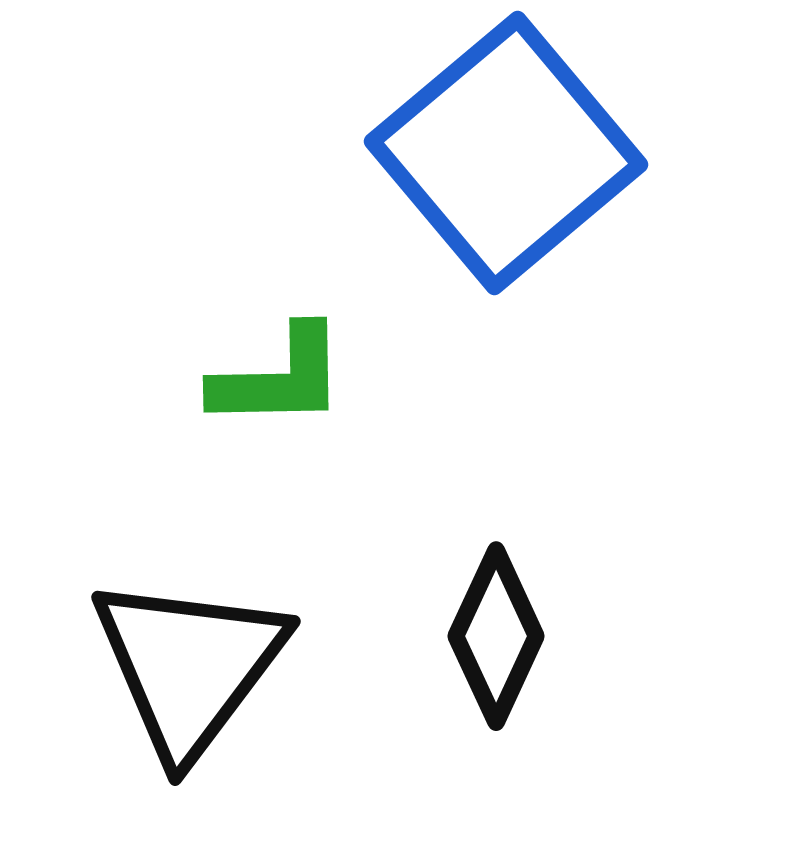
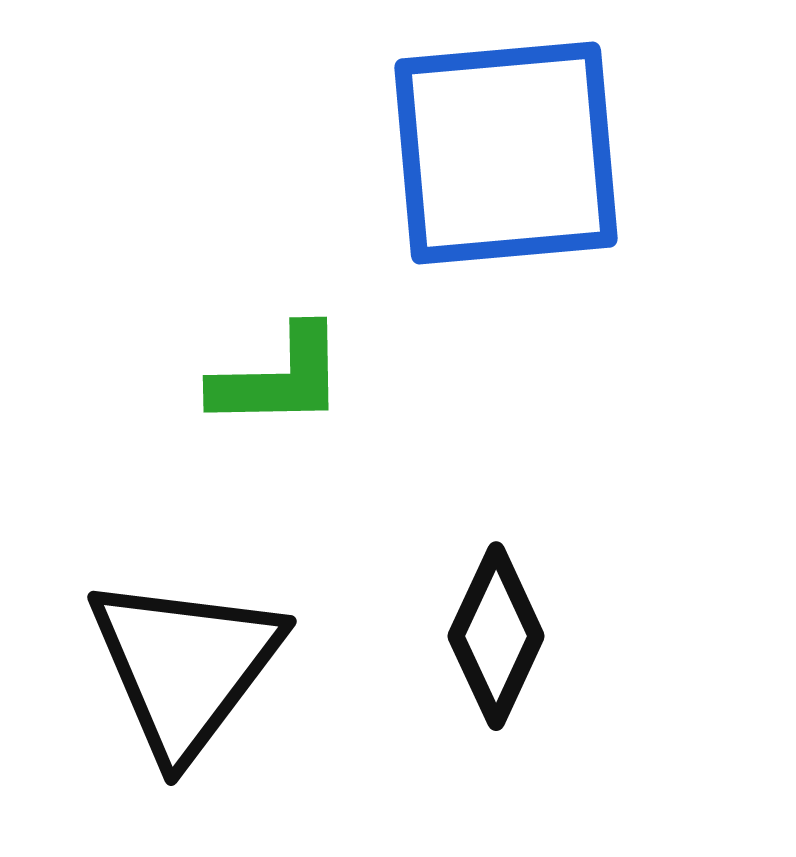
blue square: rotated 35 degrees clockwise
black triangle: moved 4 px left
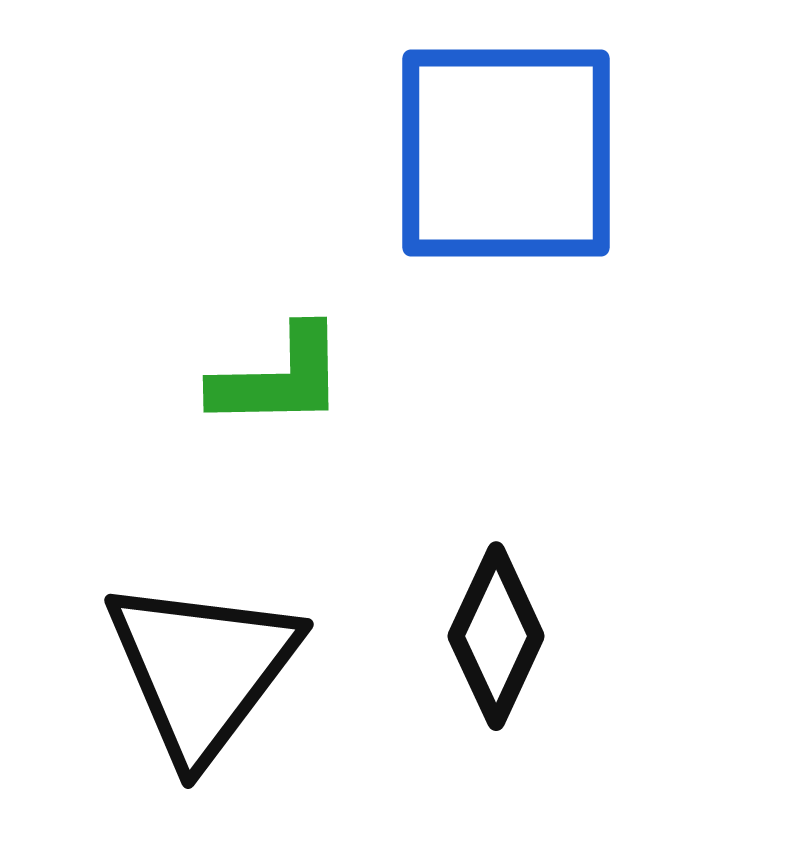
blue square: rotated 5 degrees clockwise
black triangle: moved 17 px right, 3 px down
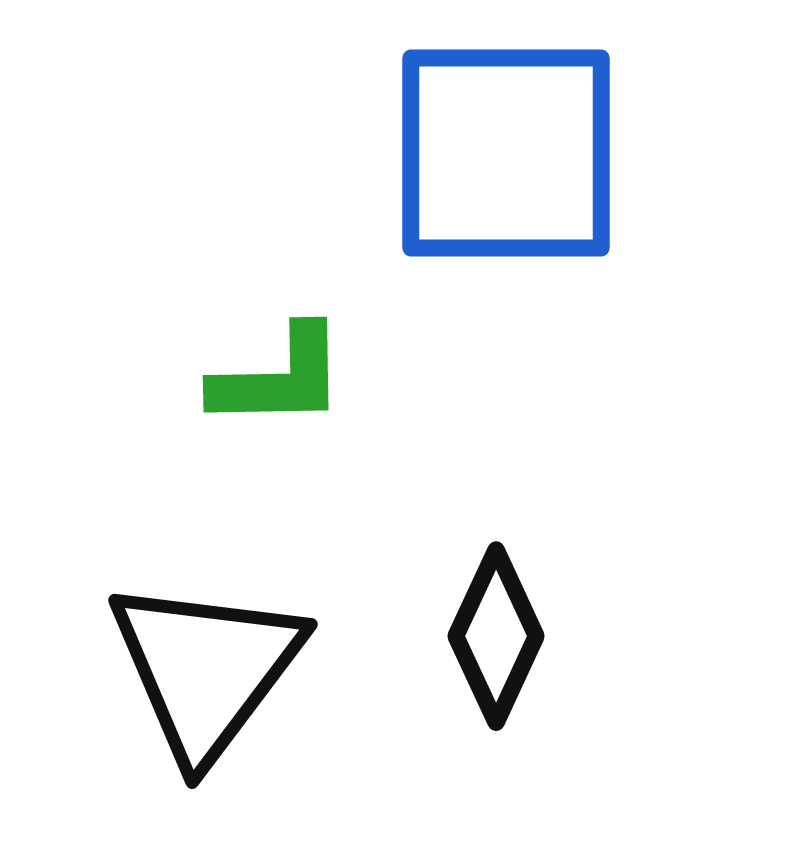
black triangle: moved 4 px right
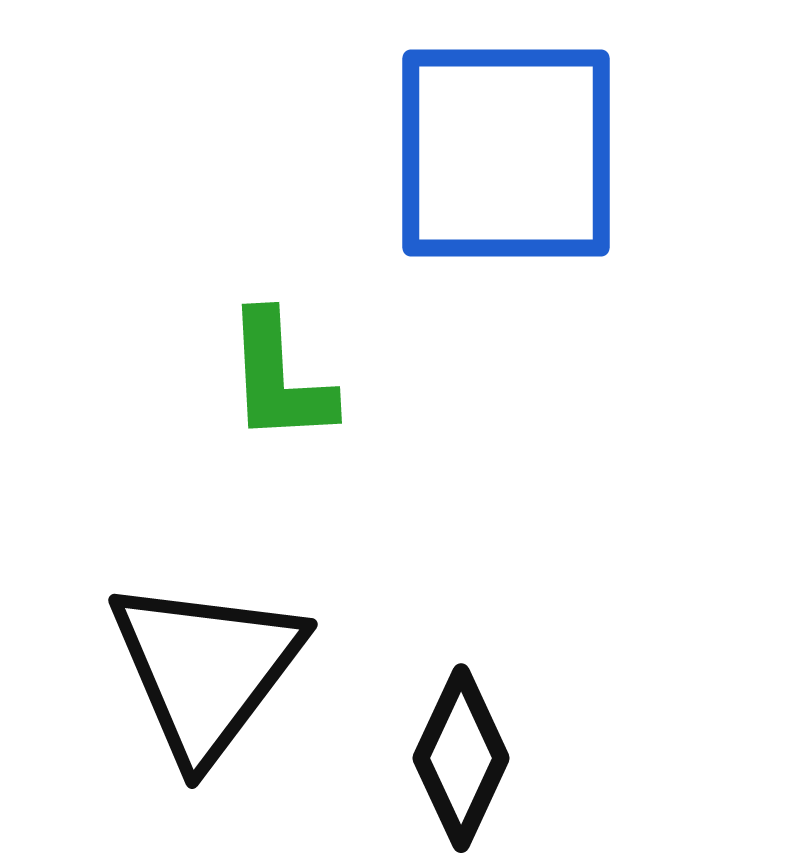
green L-shape: rotated 88 degrees clockwise
black diamond: moved 35 px left, 122 px down
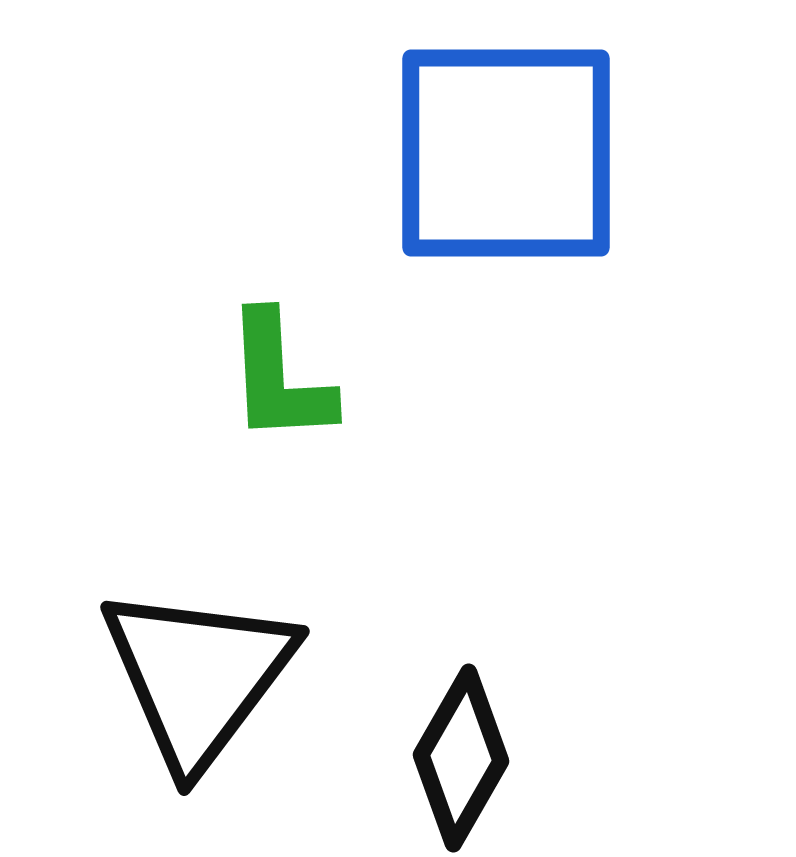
black triangle: moved 8 px left, 7 px down
black diamond: rotated 5 degrees clockwise
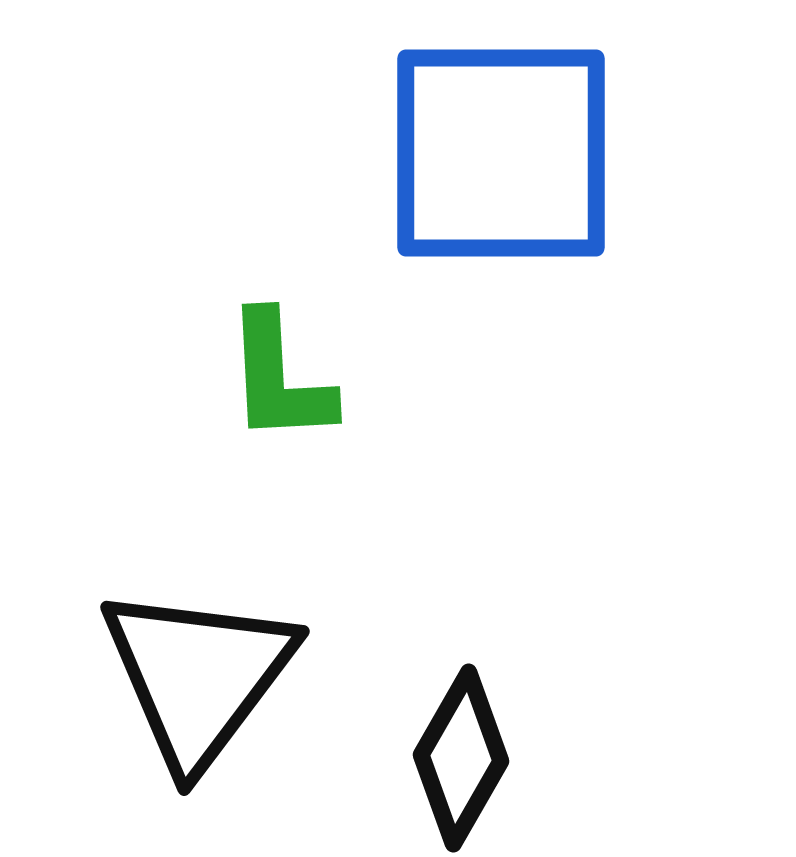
blue square: moved 5 px left
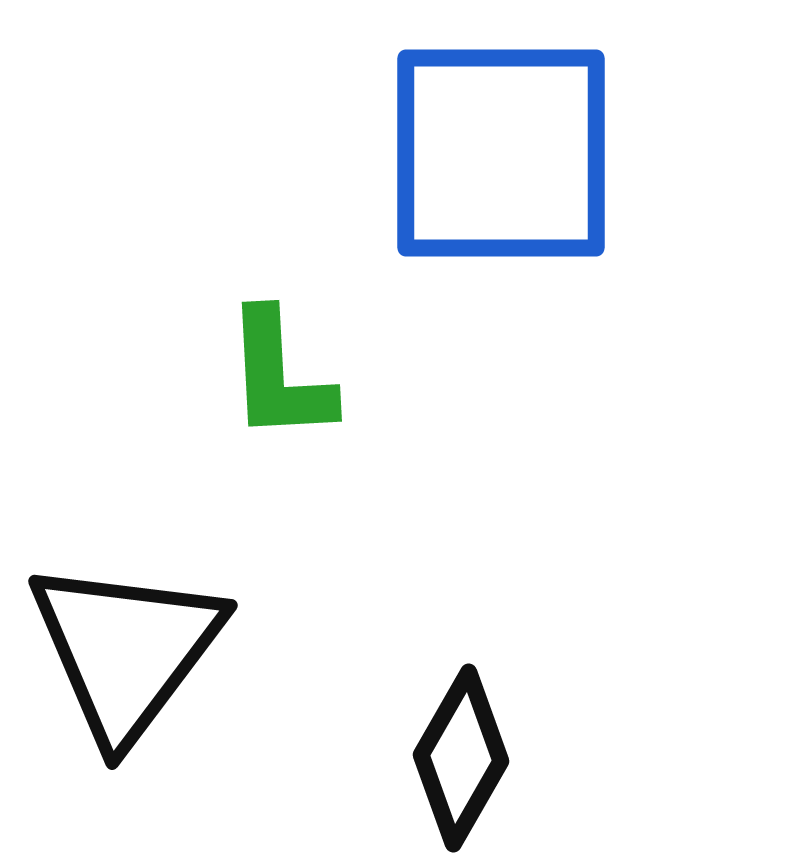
green L-shape: moved 2 px up
black triangle: moved 72 px left, 26 px up
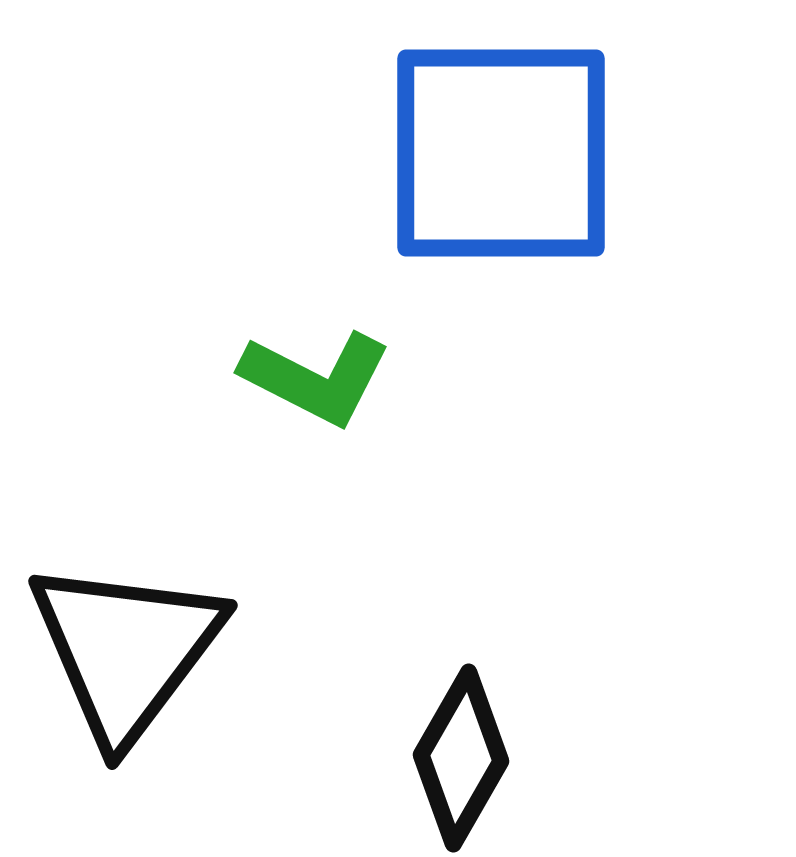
green L-shape: moved 37 px right, 2 px down; rotated 60 degrees counterclockwise
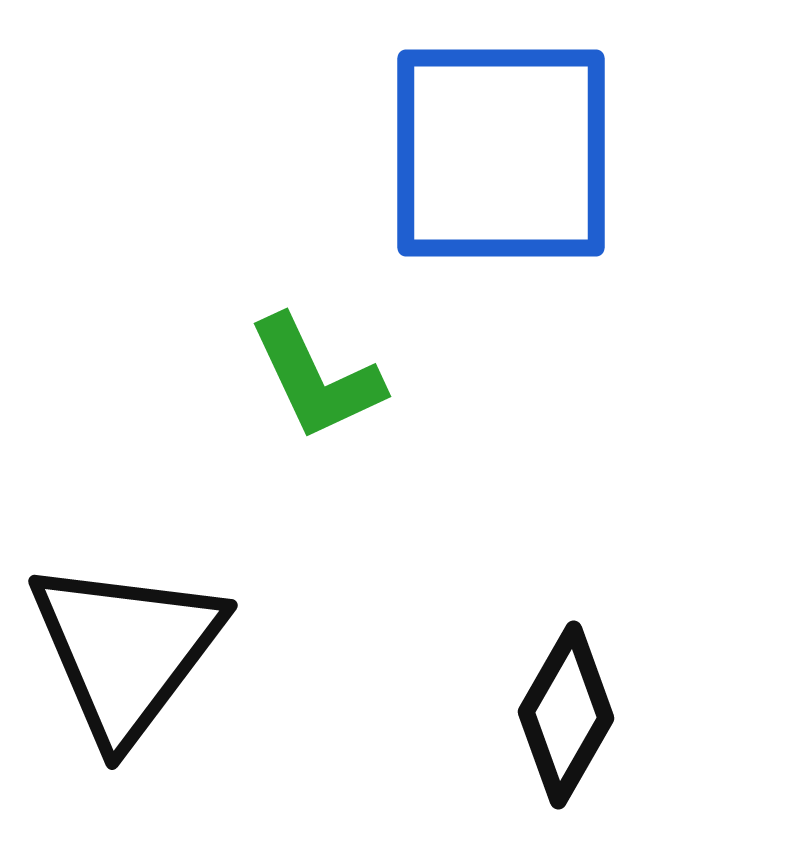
green L-shape: rotated 38 degrees clockwise
black diamond: moved 105 px right, 43 px up
